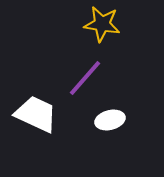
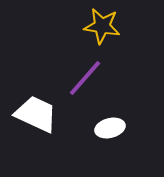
yellow star: moved 2 px down
white ellipse: moved 8 px down
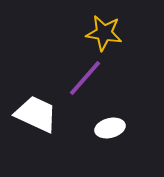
yellow star: moved 2 px right, 7 px down
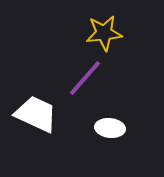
yellow star: rotated 15 degrees counterclockwise
white ellipse: rotated 20 degrees clockwise
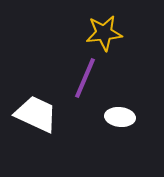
purple line: rotated 18 degrees counterclockwise
white ellipse: moved 10 px right, 11 px up
